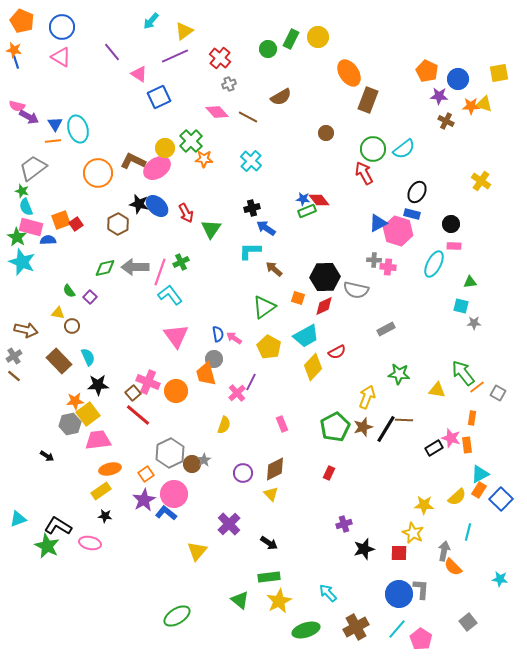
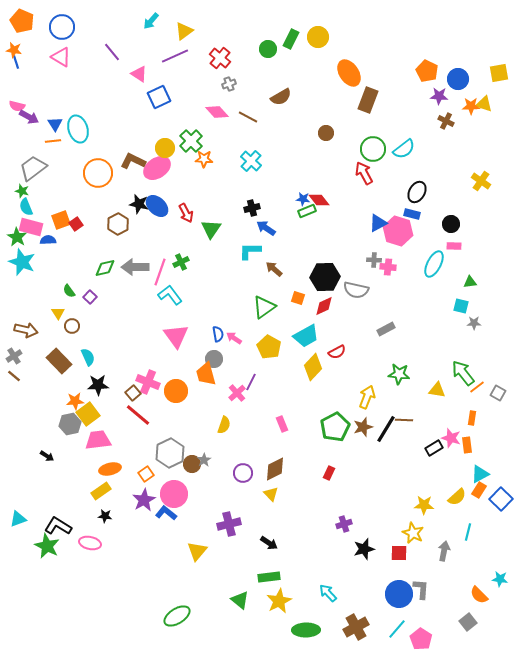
yellow triangle at (58, 313): rotated 48 degrees clockwise
purple cross at (229, 524): rotated 30 degrees clockwise
orange semicircle at (453, 567): moved 26 px right, 28 px down
green ellipse at (306, 630): rotated 16 degrees clockwise
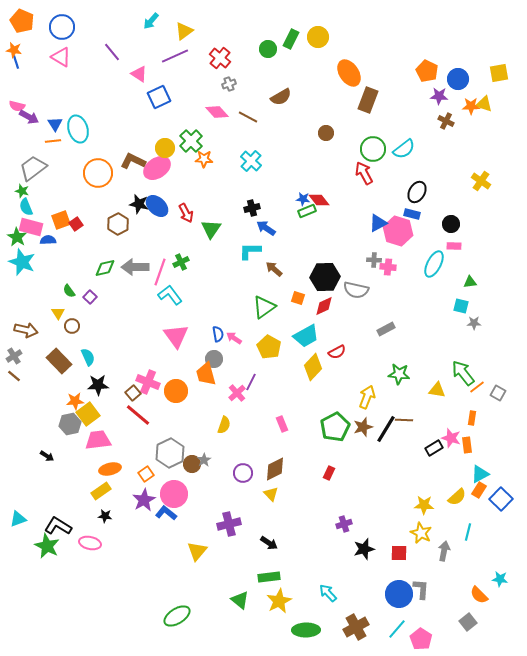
yellow star at (413, 533): moved 8 px right
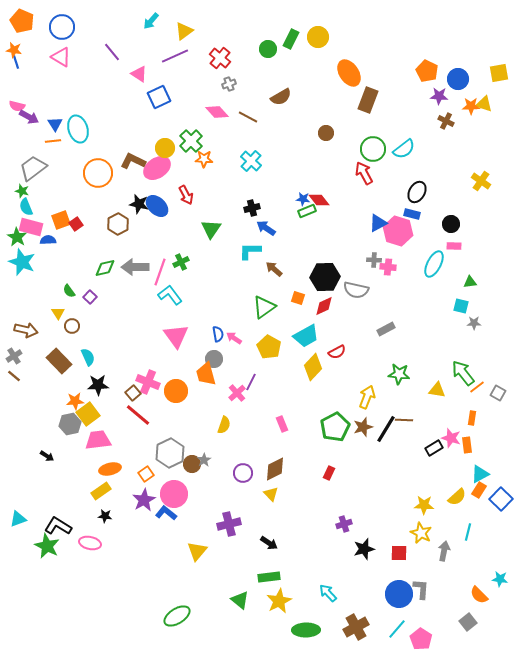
red arrow at (186, 213): moved 18 px up
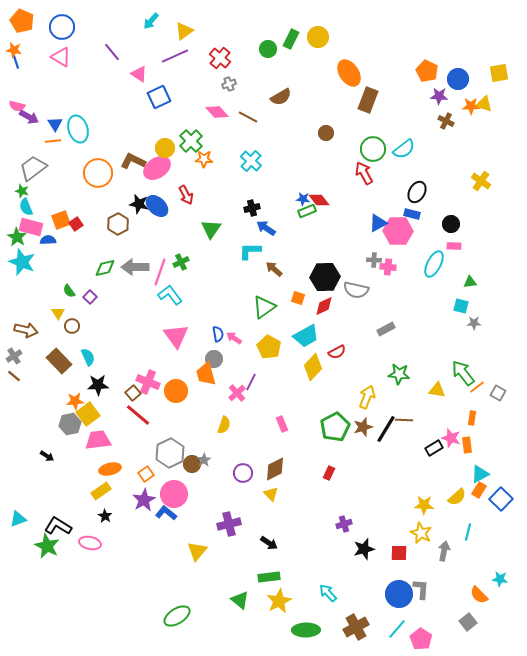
pink hexagon at (398, 231): rotated 16 degrees counterclockwise
black star at (105, 516): rotated 24 degrees clockwise
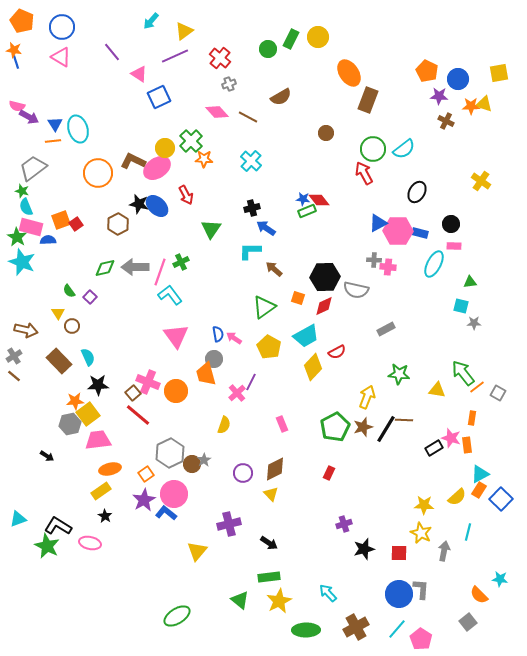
blue rectangle at (412, 214): moved 8 px right, 19 px down
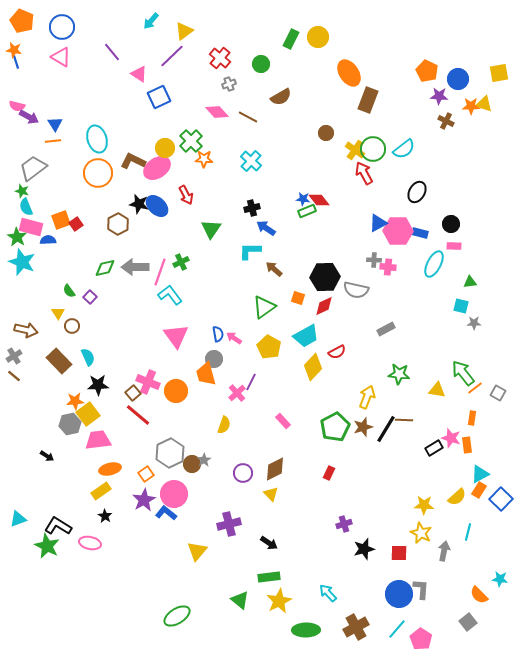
green circle at (268, 49): moved 7 px left, 15 px down
purple line at (175, 56): moved 3 px left; rotated 20 degrees counterclockwise
cyan ellipse at (78, 129): moved 19 px right, 10 px down
yellow cross at (481, 181): moved 126 px left, 31 px up
orange line at (477, 387): moved 2 px left, 1 px down
pink rectangle at (282, 424): moved 1 px right, 3 px up; rotated 21 degrees counterclockwise
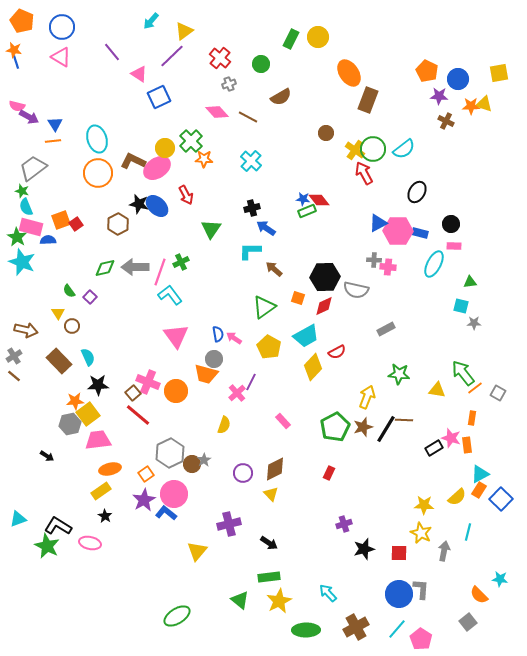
orange trapezoid at (206, 374): rotated 60 degrees counterclockwise
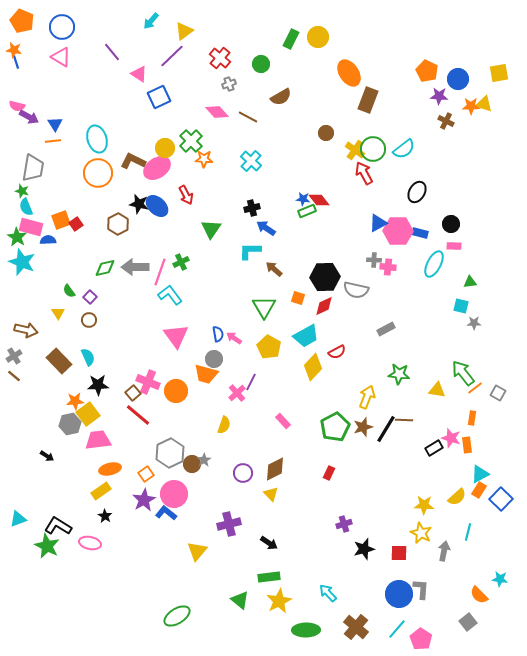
gray trapezoid at (33, 168): rotated 136 degrees clockwise
green triangle at (264, 307): rotated 25 degrees counterclockwise
brown circle at (72, 326): moved 17 px right, 6 px up
brown cross at (356, 627): rotated 20 degrees counterclockwise
